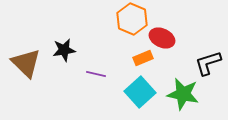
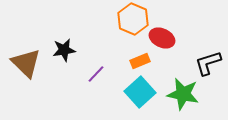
orange hexagon: moved 1 px right
orange rectangle: moved 3 px left, 3 px down
purple line: rotated 60 degrees counterclockwise
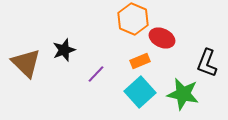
black star: rotated 10 degrees counterclockwise
black L-shape: moved 1 px left; rotated 52 degrees counterclockwise
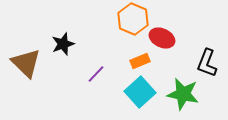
black star: moved 1 px left, 6 px up
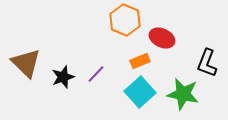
orange hexagon: moved 8 px left, 1 px down
black star: moved 33 px down
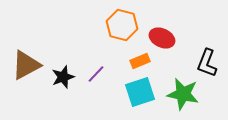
orange hexagon: moved 3 px left, 5 px down; rotated 8 degrees counterclockwise
brown triangle: moved 2 px down; rotated 48 degrees clockwise
cyan square: rotated 24 degrees clockwise
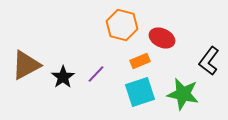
black L-shape: moved 2 px right, 2 px up; rotated 16 degrees clockwise
black star: rotated 15 degrees counterclockwise
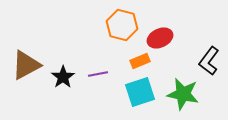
red ellipse: moved 2 px left; rotated 50 degrees counterclockwise
purple line: moved 2 px right; rotated 36 degrees clockwise
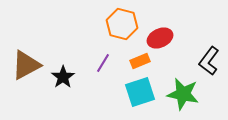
orange hexagon: moved 1 px up
purple line: moved 5 px right, 11 px up; rotated 48 degrees counterclockwise
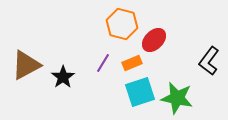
red ellipse: moved 6 px left, 2 px down; rotated 20 degrees counterclockwise
orange rectangle: moved 8 px left, 2 px down
green star: moved 6 px left, 4 px down
